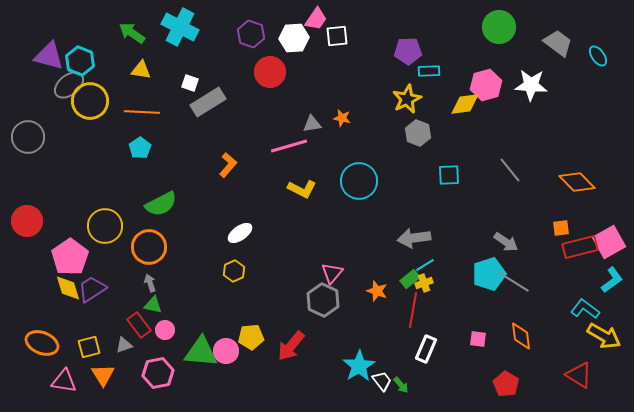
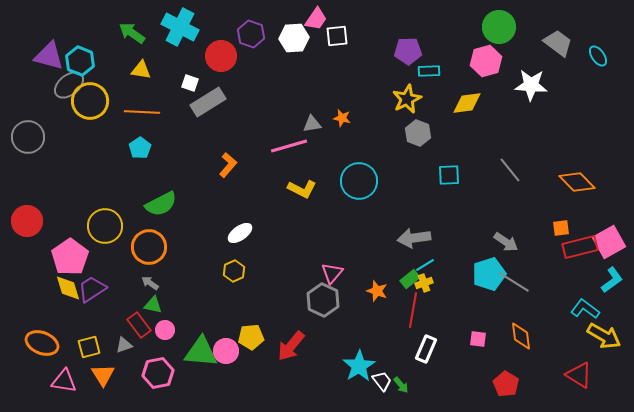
red circle at (270, 72): moved 49 px left, 16 px up
pink hexagon at (486, 85): moved 24 px up
yellow diamond at (465, 104): moved 2 px right, 1 px up
gray arrow at (150, 283): rotated 36 degrees counterclockwise
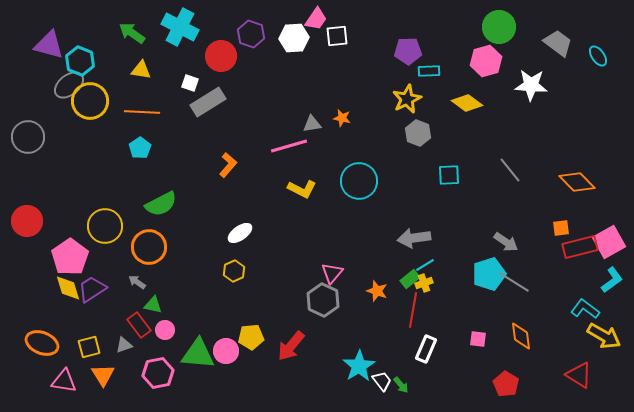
purple triangle at (49, 56): moved 11 px up
yellow diamond at (467, 103): rotated 44 degrees clockwise
gray arrow at (150, 283): moved 13 px left, 1 px up
green triangle at (201, 352): moved 3 px left, 2 px down
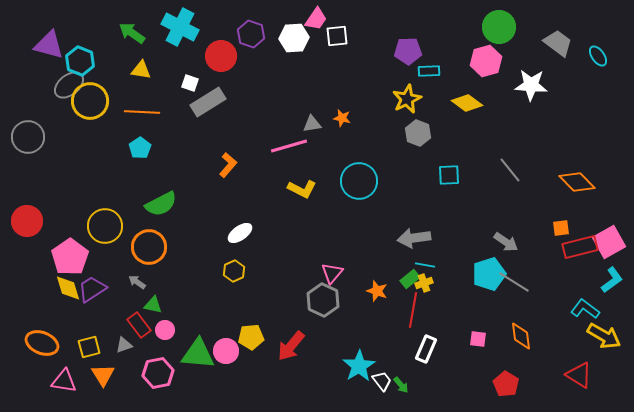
cyan line at (425, 265): rotated 42 degrees clockwise
